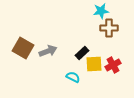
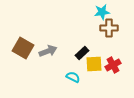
cyan star: moved 1 px right, 1 px down
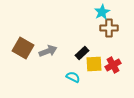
cyan star: rotated 21 degrees counterclockwise
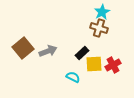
brown cross: moved 10 px left; rotated 18 degrees clockwise
brown square: rotated 20 degrees clockwise
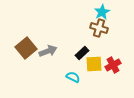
brown square: moved 3 px right
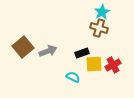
brown square: moved 3 px left, 1 px up
black rectangle: rotated 24 degrees clockwise
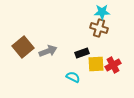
cyan star: rotated 28 degrees clockwise
yellow square: moved 2 px right
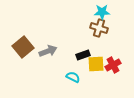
black rectangle: moved 1 px right, 2 px down
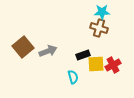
cyan semicircle: rotated 48 degrees clockwise
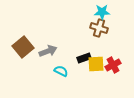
black rectangle: moved 1 px right, 3 px down
cyan semicircle: moved 12 px left, 6 px up; rotated 48 degrees counterclockwise
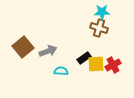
black rectangle: rotated 16 degrees counterclockwise
cyan semicircle: rotated 24 degrees counterclockwise
